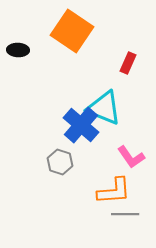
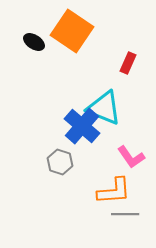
black ellipse: moved 16 px right, 8 px up; rotated 30 degrees clockwise
blue cross: moved 1 px right, 1 px down
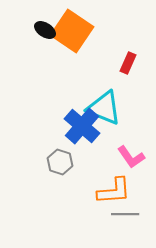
black ellipse: moved 11 px right, 12 px up
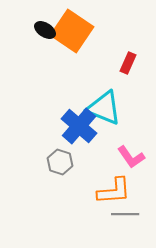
blue cross: moved 3 px left
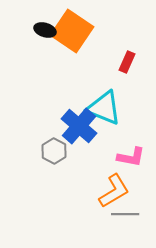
black ellipse: rotated 15 degrees counterclockwise
red rectangle: moved 1 px left, 1 px up
pink L-shape: rotated 44 degrees counterclockwise
gray hexagon: moved 6 px left, 11 px up; rotated 10 degrees clockwise
orange L-shape: rotated 27 degrees counterclockwise
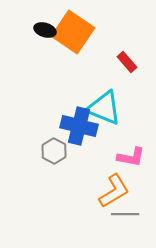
orange square: moved 1 px right, 1 px down
red rectangle: rotated 65 degrees counterclockwise
blue cross: rotated 27 degrees counterclockwise
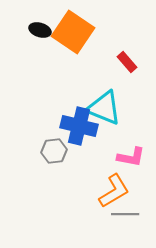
black ellipse: moved 5 px left
gray hexagon: rotated 25 degrees clockwise
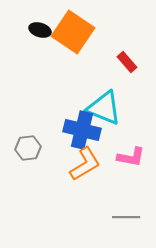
blue cross: moved 3 px right, 4 px down
gray hexagon: moved 26 px left, 3 px up
orange L-shape: moved 29 px left, 27 px up
gray line: moved 1 px right, 3 px down
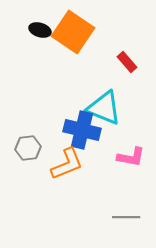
orange L-shape: moved 18 px left; rotated 9 degrees clockwise
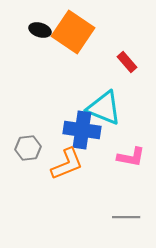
blue cross: rotated 6 degrees counterclockwise
